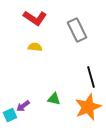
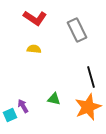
yellow semicircle: moved 1 px left, 2 px down
purple arrow: rotated 96 degrees clockwise
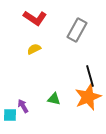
gray rectangle: rotated 55 degrees clockwise
yellow semicircle: rotated 32 degrees counterclockwise
black line: moved 1 px left, 1 px up
orange star: moved 10 px up
cyan square: rotated 24 degrees clockwise
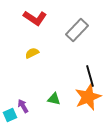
gray rectangle: rotated 15 degrees clockwise
yellow semicircle: moved 2 px left, 4 px down
cyan square: rotated 24 degrees counterclockwise
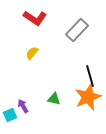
yellow semicircle: rotated 24 degrees counterclockwise
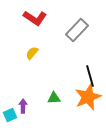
green triangle: moved 1 px up; rotated 16 degrees counterclockwise
purple arrow: rotated 32 degrees clockwise
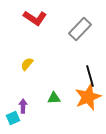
gray rectangle: moved 3 px right, 1 px up
yellow semicircle: moved 5 px left, 11 px down
cyan square: moved 3 px right, 3 px down
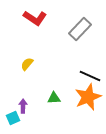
black line: rotated 50 degrees counterclockwise
